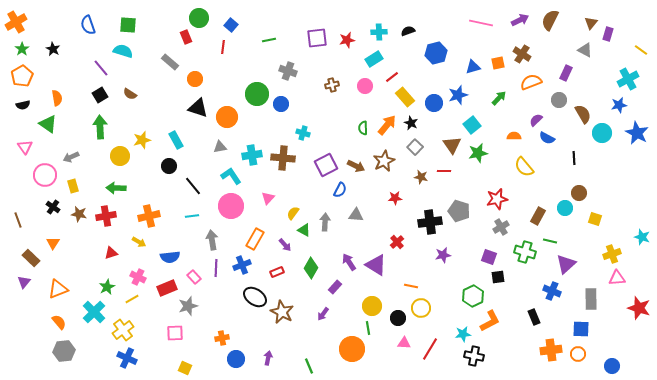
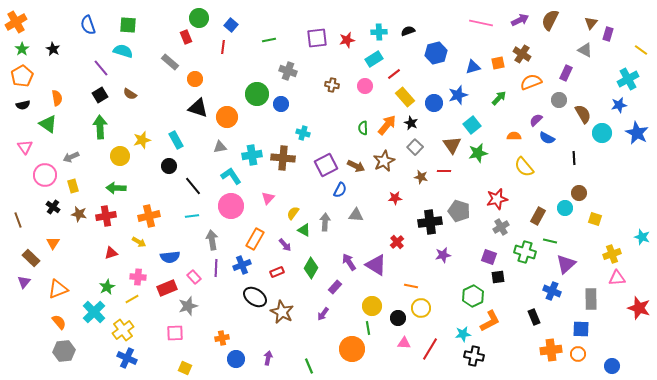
red line at (392, 77): moved 2 px right, 3 px up
brown cross at (332, 85): rotated 24 degrees clockwise
pink cross at (138, 277): rotated 21 degrees counterclockwise
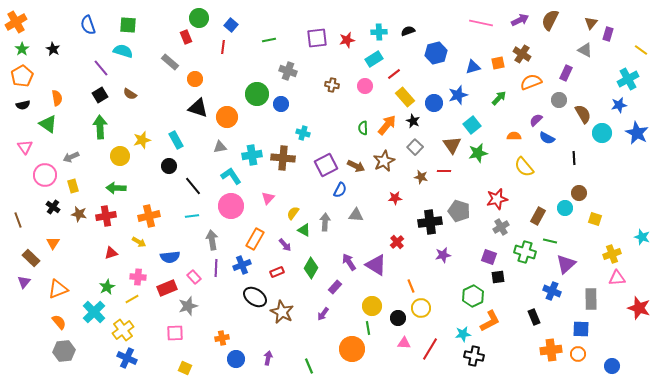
black star at (411, 123): moved 2 px right, 2 px up
orange line at (411, 286): rotated 56 degrees clockwise
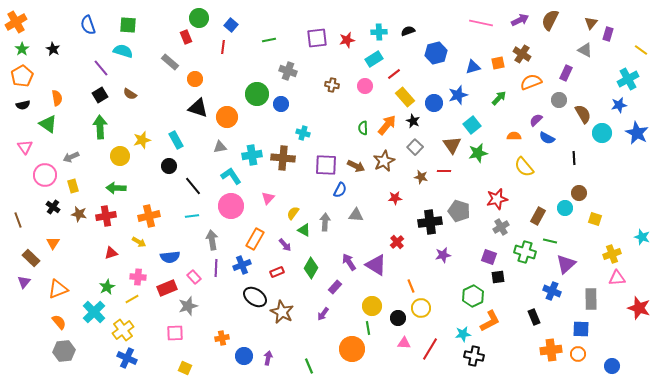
purple square at (326, 165): rotated 30 degrees clockwise
blue circle at (236, 359): moved 8 px right, 3 px up
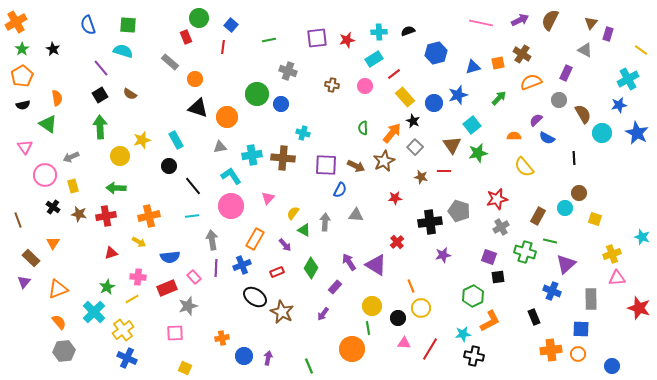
orange arrow at (387, 125): moved 5 px right, 8 px down
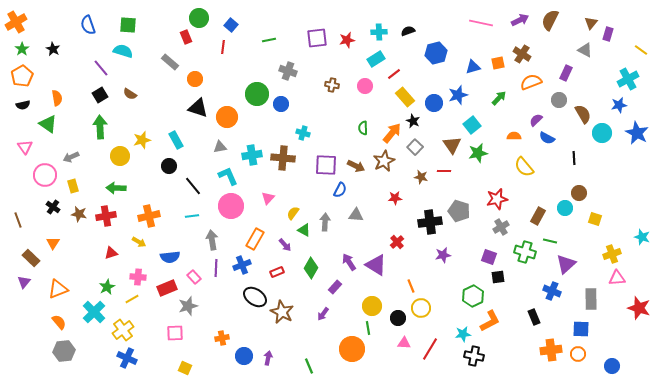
cyan rectangle at (374, 59): moved 2 px right
cyan L-shape at (231, 176): moved 3 px left; rotated 10 degrees clockwise
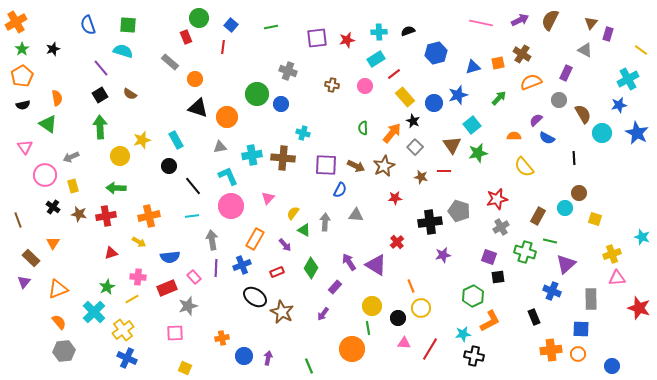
green line at (269, 40): moved 2 px right, 13 px up
black star at (53, 49): rotated 24 degrees clockwise
brown star at (384, 161): moved 5 px down
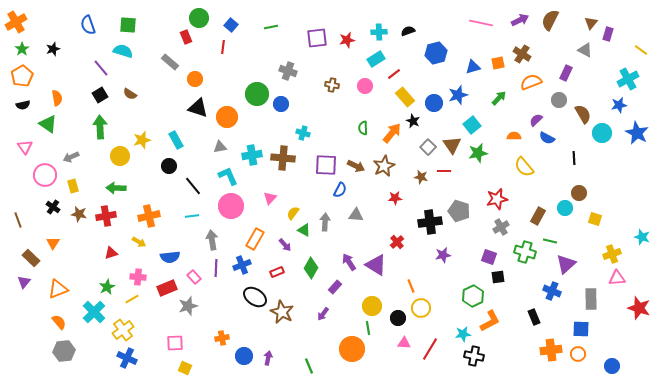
gray square at (415, 147): moved 13 px right
pink triangle at (268, 198): moved 2 px right
pink square at (175, 333): moved 10 px down
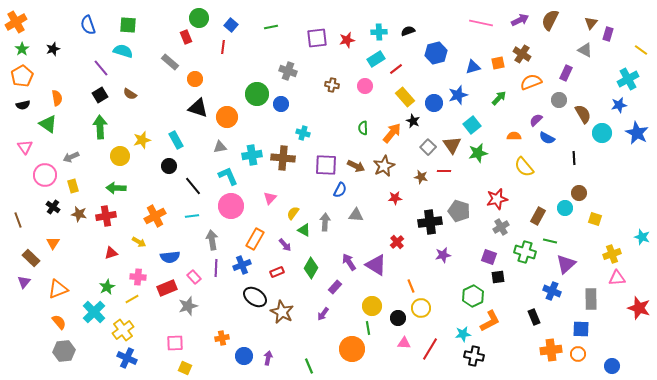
red line at (394, 74): moved 2 px right, 5 px up
orange cross at (149, 216): moved 6 px right; rotated 15 degrees counterclockwise
